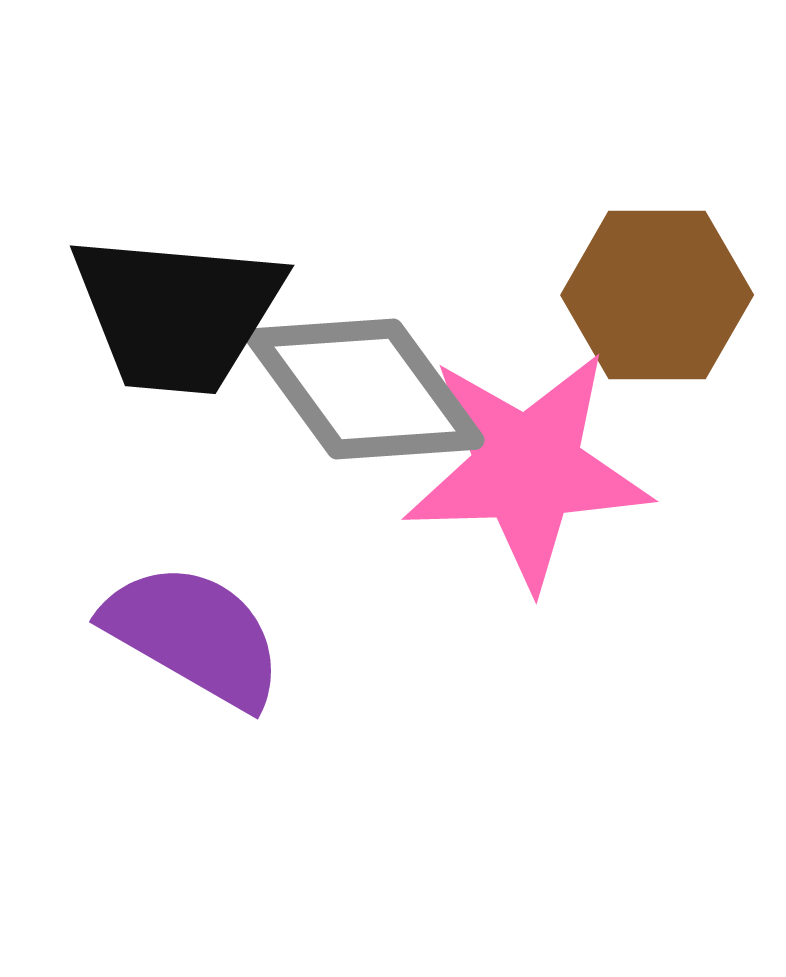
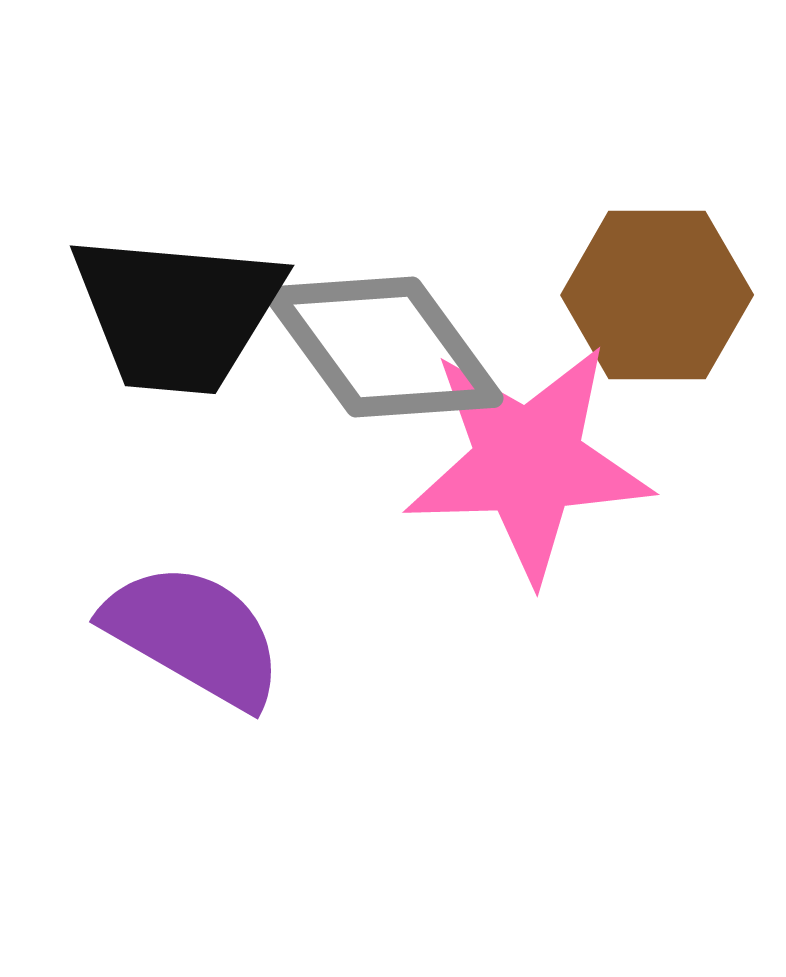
gray diamond: moved 19 px right, 42 px up
pink star: moved 1 px right, 7 px up
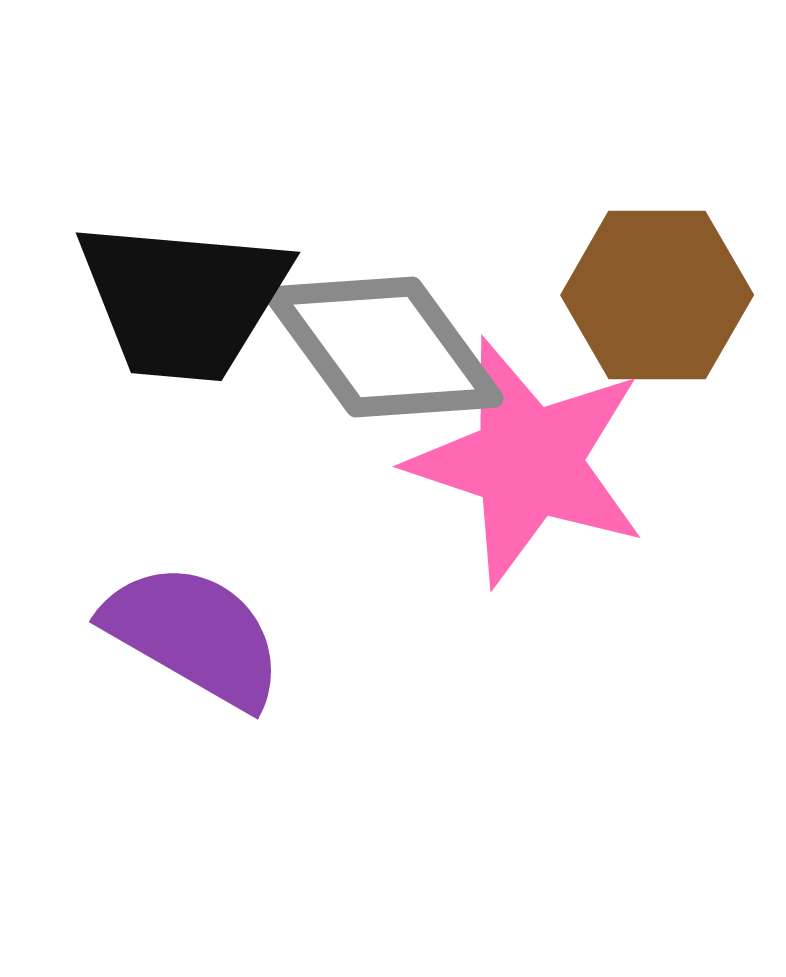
black trapezoid: moved 6 px right, 13 px up
pink star: rotated 20 degrees clockwise
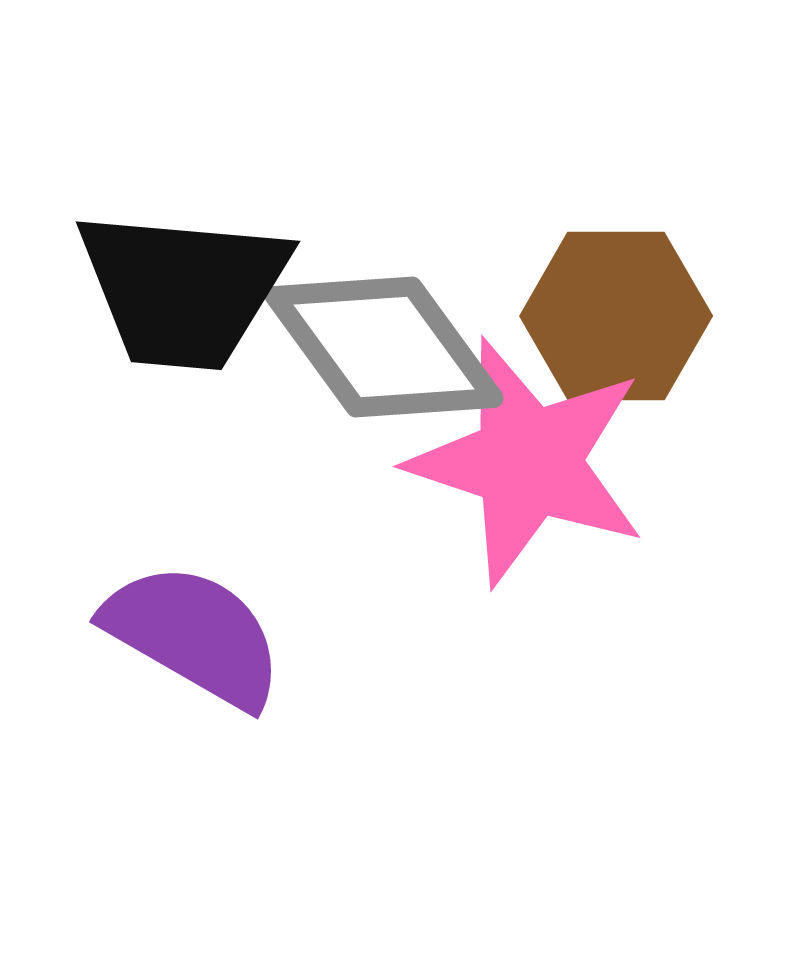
brown hexagon: moved 41 px left, 21 px down
black trapezoid: moved 11 px up
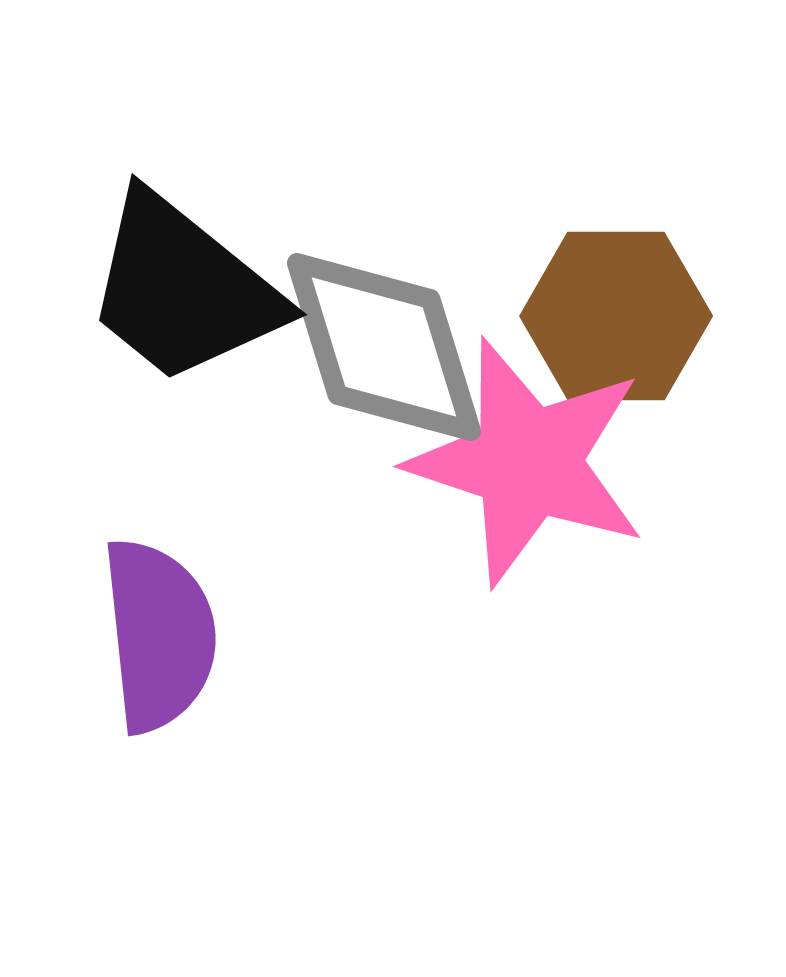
black trapezoid: rotated 34 degrees clockwise
gray diamond: rotated 19 degrees clockwise
purple semicircle: moved 35 px left; rotated 54 degrees clockwise
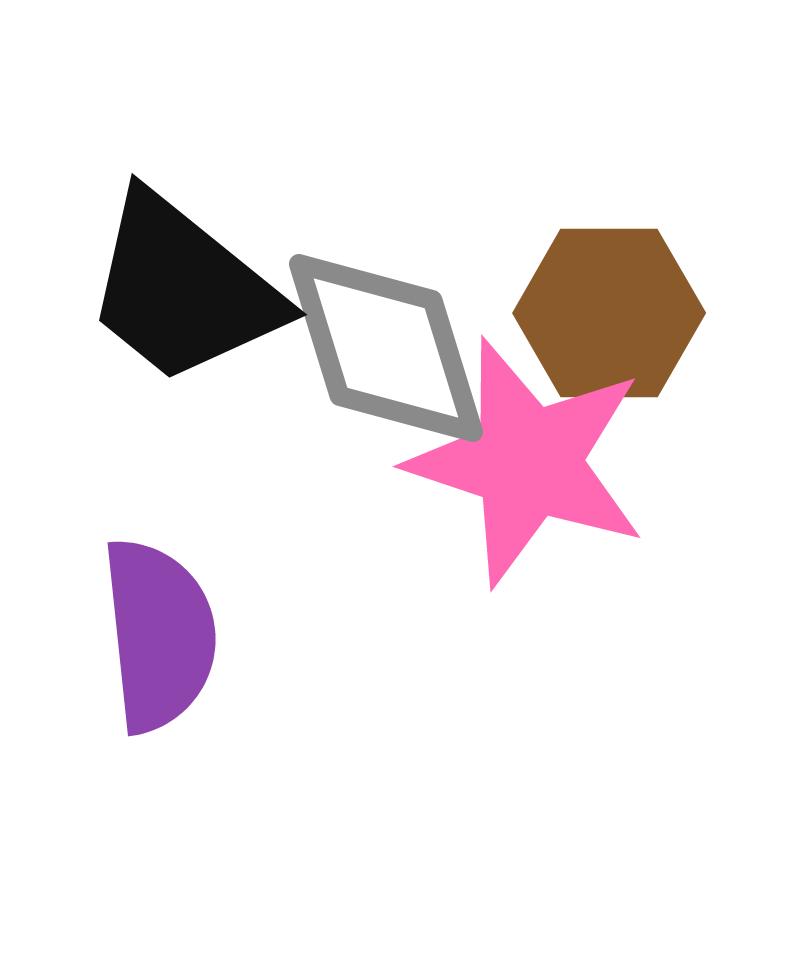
brown hexagon: moved 7 px left, 3 px up
gray diamond: moved 2 px right, 1 px down
